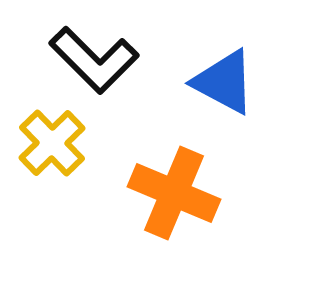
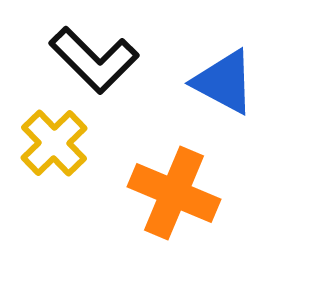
yellow cross: moved 2 px right
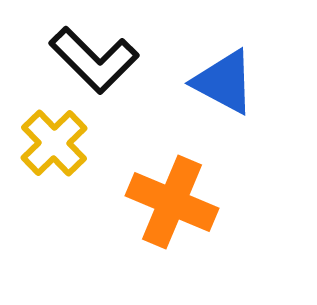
orange cross: moved 2 px left, 9 px down
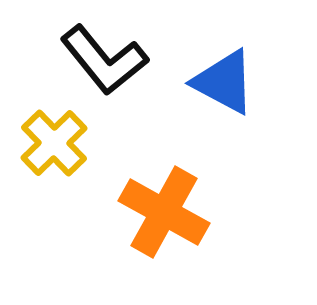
black L-shape: moved 10 px right; rotated 6 degrees clockwise
orange cross: moved 8 px left, 10 px down; rotated 6 degrees clockwise
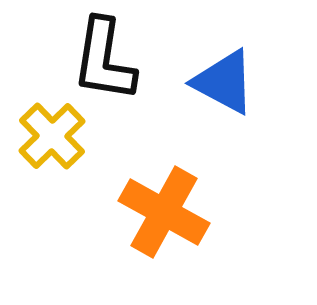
black L-shape: rotated 48 degrees clockwise
yellow cross: moved 2 px left, 7 px up
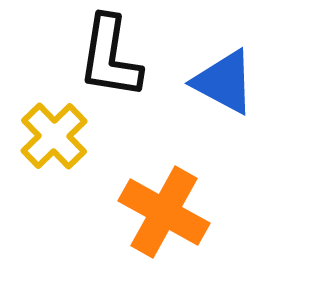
black L-shape: moved 6 px right, 3 px up
yellow cross: moved 2 px right
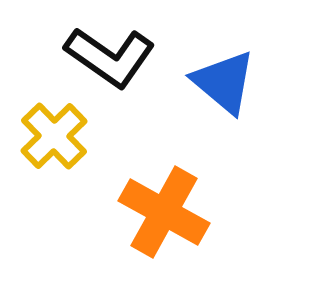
black L-shape: rotated 64 degrees counterclockwise
blue triangle: rotated 12 degrees clockwise
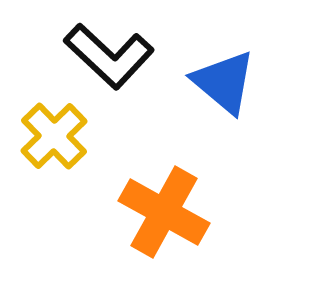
black L-shape: moved 1 px left, 1 px up; rotated 8 degrees clockwise
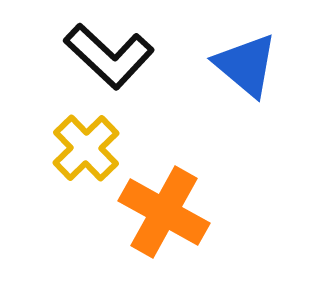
blue triangle: moved 22 px right, 17 px up
yellow cross: moved 32 px right, 12 px down
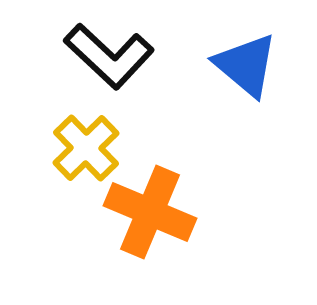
orange cross: moved 14 px left; rotated 6 degrees counterclockwise
